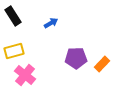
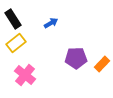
black rectangle: moved 3 px down
yellow rectangle: moved 2 px right, 8 px up; rotated 24 degrees counterclockwise
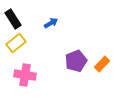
purple pentagon: moved 3 px down; rotated 20 degrees counterclockwise
pink cross: rotated 30 degrees counterclockwise
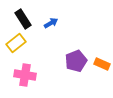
black rectangle: moved 10 px right
orange rectangle: rotated 70 degrees clockwise
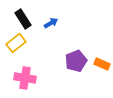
pink cross: moved 3 px down
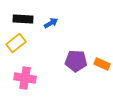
black rectangle: rotated 54 degrees counterclockwise
purple pentagon: rotated 25 degrees clockwise
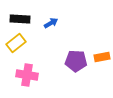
black rectangle: moved 3 px left
orange rectangle: moved 7 px up; rotated 35 degrees counterclockwise
pink cross: moved 2 px right, 3 px up
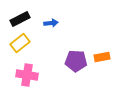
black rectangle: rotated 30 degrees counterclockwise
blue arrow: rotated 24 degrees clockwise
yellow rectangle: moved 4 px right
